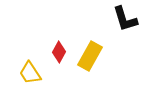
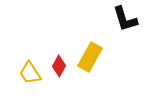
red diamond: moved 14 px down
yellow rectangle: moved 1 px down
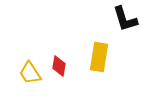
yellow rectangle: moved 9 px right; rotated 20 degrees counterclockwise
red diamond: rotated 20 degrees counterclockwise
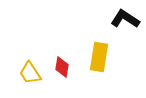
black L-shape: rotated 140 degrees clockwise
red diamond: moved 3 px right, 1 px down
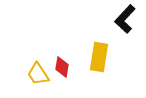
black L-shape: rotated 80 degrees counterclockwise
yellow trapezoid: moved 8 px right, 1 px down
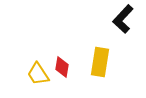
black L-shape: moved 2 px left
yellow rectangle: moved 1 px right, 5 px down
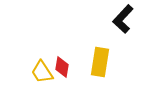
yellow trapezoid: moved 4 px right, 2 px up
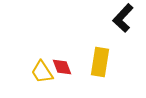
black L-shape: moved 1 px up
red diamond: rotated 30 degrees counterclockwise
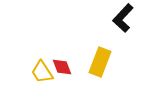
yellow rectangle: rotated 12 degrees clockwise
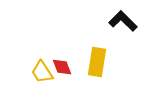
black L-shape: moved 3 px down; rotated 92 degrees clockwise
yellow rectangle: moved 3 px left; rotated 12 degrees counterclockwise
